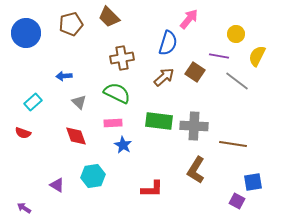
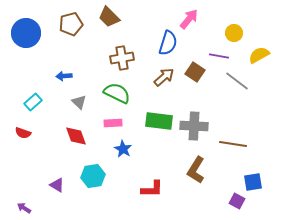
yellow circle: moved 2 px left, 1 px up
yellow semicircle: moved 2 px right, 1 px up; rotated 35 degrees clockwise
blue star: moved 4 px down
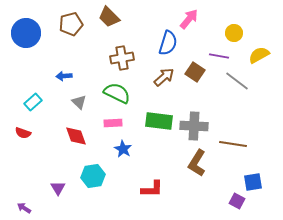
brown L-shape: moved 1 px right, 7 px up
purple triangle: moved 1 px right, 3 px down; rotated 28 degrees clockwise
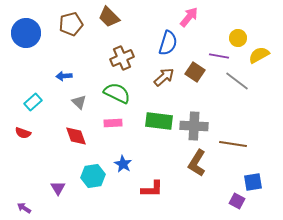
pink arrow: moved 2 px up
yellow circle: moved 4 px right, 5 px down
brown cross: rotated 15 degrees counterclockwise
blue star: moved 15 px down
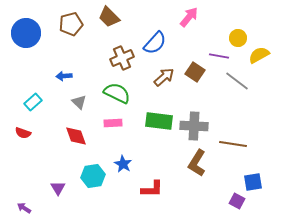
blue semicircle: moved 13 px left; rotated 25 degrees clockwise
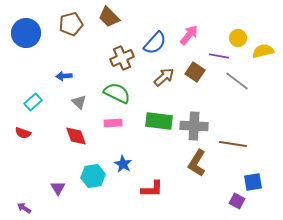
pink arrow: moved 18 px down
yellow semicircle: moved 4 px right, 4 px up; rotated 15 degrees clockwise
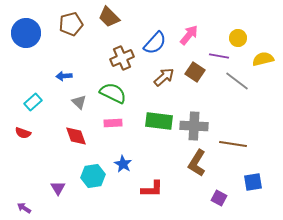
yellow semicircle: moved 8 px down
green semicircle: moved 4 px left
purple square: moved 18 px left, 3 px up
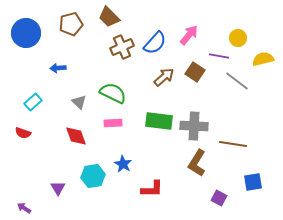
brown cross: moved 11 px up
blue arrow: moved 6 px left, 8 px up
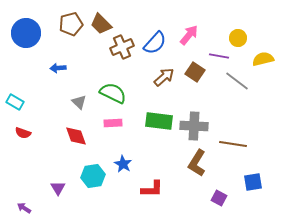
brown trapezoid: moved 8 px left, 7 px down
cyan rectangle: moved 18 px left; rotated 72 degrees clockwise
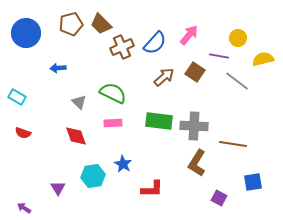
cyan rectangle: moved 2 px right, 5 px up
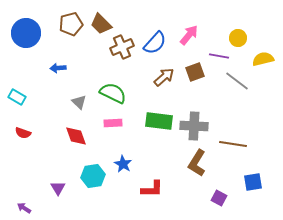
brown square: rotated 36 degrees clockwise
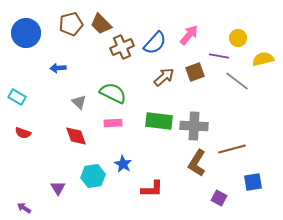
brown line: moved 1 px left, 5 px down; rotated 24 degrees counterclockwise
